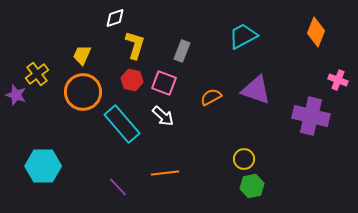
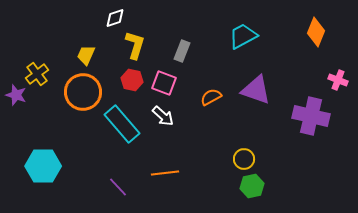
yellow trapezoid: moved 4 px right
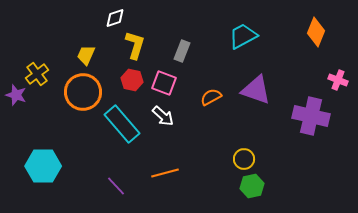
orange line: rotated 8 degrees counterclockwise
purple line: moved 2 px left, 1 px up
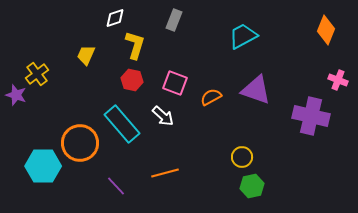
orange diamond: moved 10 px right, 2 px up
gray rectangle: moved 8 px left, 31 px up
pink square: moved 11 px right
orange circle: moved 3 px left, 51 px down
yellow circle: moved 2 px left, 2 px up
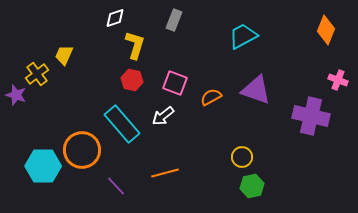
yellow trapezoid: moved 22 px left
white arrow: rotated 100 degrees clockwise
orange circle: moved 2 px right, 7 px down
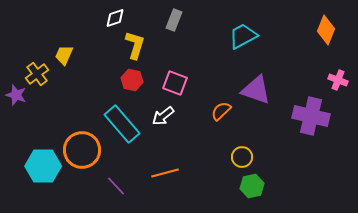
orange semicircle: moved 10 px right, 14 px down; rotated 15 degrees counterclockwise
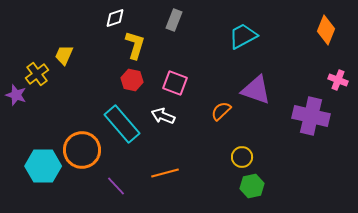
white arrow: rotated 60 degrees clockwise
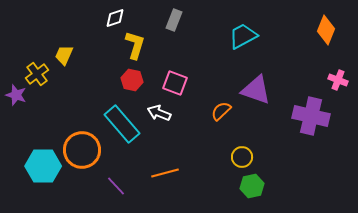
white arrow: moved 4 px left, 3 px up
